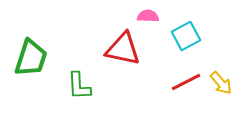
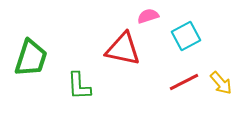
pink semicircle: rotated 20 degrees counterclockwise
red line: moved 2 px left
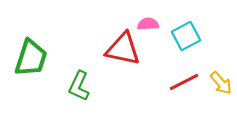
pink semicircle: moved 8 px down; rotated 15 degrees clockwise
green L-shape: rotated 28 degrees clockwise
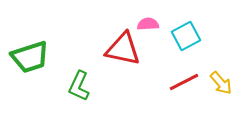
green trapezoid: moved 1 px left, 1 px up; rotated 54 degrees clockwise
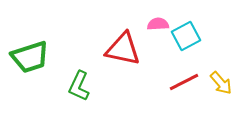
pink semicircle: moved 10 px right
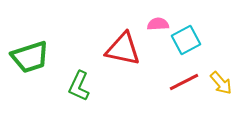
cyan square: moved 4 px down
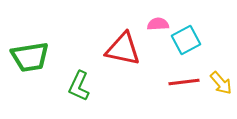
green trapezoid: rotated 9 degrees clockwise
red line: rotated 20 degrees clockwise
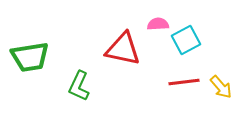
yellow arrow: moved 4 px down
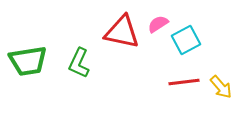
pink semicircle: rotated 30 degrees counterclockwise
red triangle: moved 1 px left, 17 px up
green trapezoid: moved 2 px left, 4 px down
green L-shape: moved 23 px up
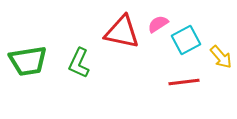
yellow arrow: moved 30 px up
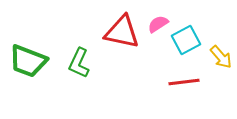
green trapezoid: rotated 30 degrees clockwise
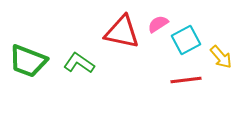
green L-shape: rotated 100 degrees clockwise
red line: moved 2 px right, 2 px up
